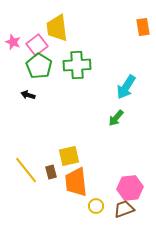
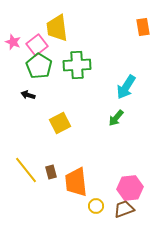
yellow square: moved 9 px left, 33 px up; rotated 15 degrees counterclockwise
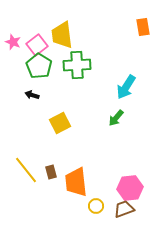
yellow trapezoid: moved 5 px right, 7 px down
black arrow: moved 4 px right
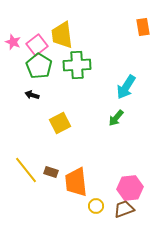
brown rectangle: rotated 56 degrees counterclockwise
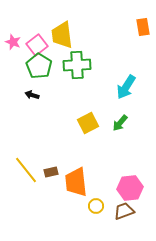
green arrow: moved 4 px right, 5 px down
yellow square: moved 28 px right
brown rectangle: rotated 32 degrees counterclockwise
brown trapezoid: moved 2 px down
